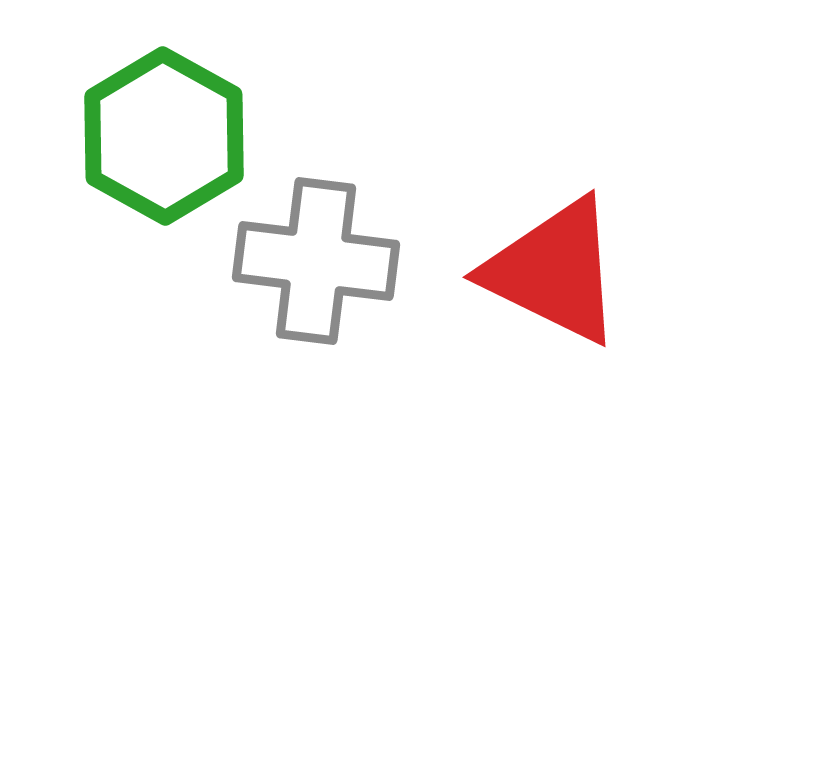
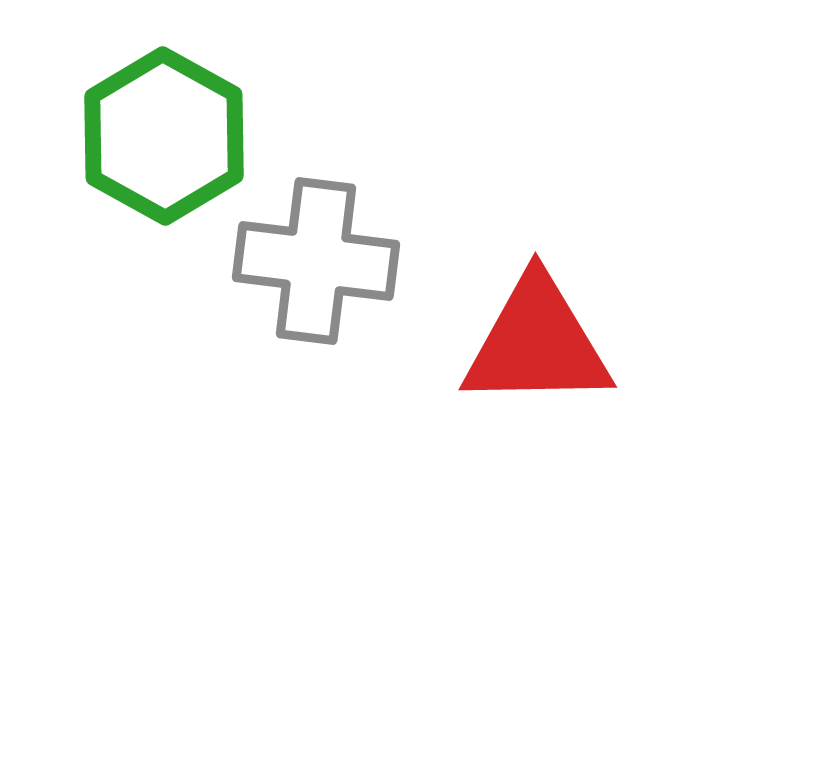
red triangle: moved 17 px left, 72 px down; rotated 27 degrees counterclockwise
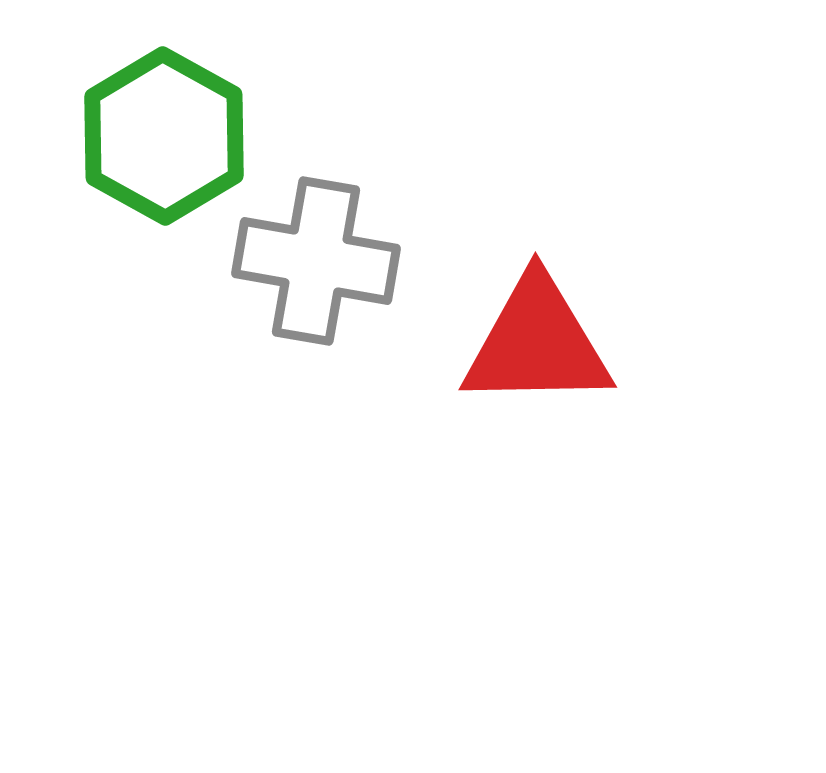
gray cross: rotated 3 degrees clockwise
